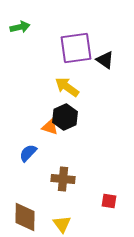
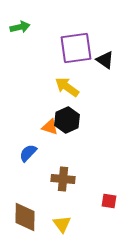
black hexagon: moved 2 px right, 3 px down
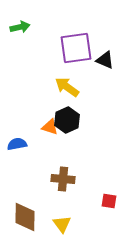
black triangle: rotated 12 degrees counterclockwise
blue semicircle: moved 11 px left, 9 px up; rotated 36 degrees clockwise
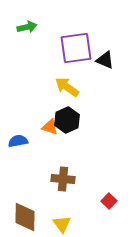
green arrow: moved 7 px right
blue semicircle: moved 1 px right, 3 px up
red square: rotated 35 degrees clockwise
